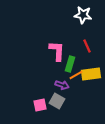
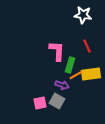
green rectangle: moved 1 px down
pink square: moved 2 px up
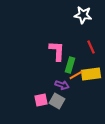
red line: moved 4 px right, 1 px down
pink square: moved 1 px right, 3 px up
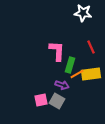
white star: moved 2 px up
orange line: moved 1 px right, 1 px up
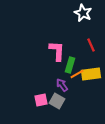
white star: rotated 18 degrees clockwise
red line: moved 2 px up
purple arrow: rotated 144 degrees counterclockwise
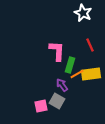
red line: moved 1 px left
pink square: moved 6 px down
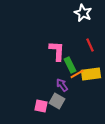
green rectangle: rotated 42 degrees counterclockwise
pink square: rotated 24 degrees clockwise
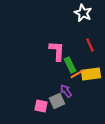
purple arrow: moved 4 px right, 6 px down
gray square: rotated 35 degrees clockwise
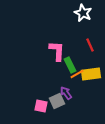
purple arrow: moved 2 px down
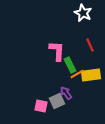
yellow rectangle: moved 1 px down
